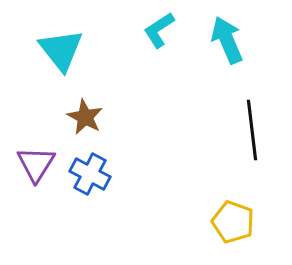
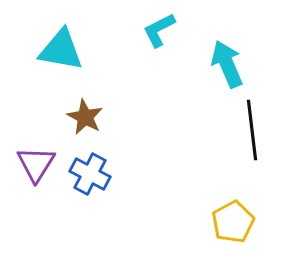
cyan L-shape: rotated 6 degrees clockwise
cyan arrow: moved 24 px down
cyan triangle: rotated 42 degrees counterclockwise
yellow pentagon: rotated 24 degrees clockwise
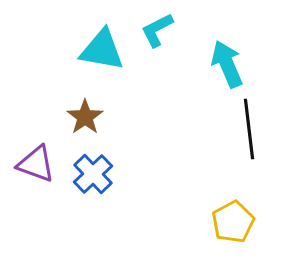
cyan L-shape: moved 2 px left
cyan triangle: moved 41 px right
brown star: rotated 9 degrees clockwise
black line: moved 3 px left, 1 px up
purple triangle: rotated 42 degrees counterclockwise
blue cross: moved 3 px right; rotated 18 degrees clockwise
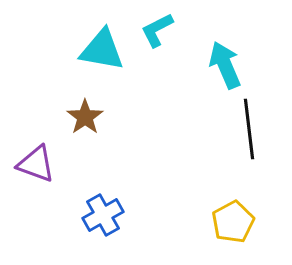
cyan arrow: moved 2 px left, 1 px down
blue cross: moved 10 px right, 41 px down; rotated 15 degrees clockwise
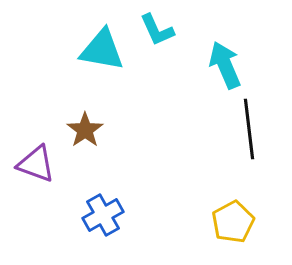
cyan L-shape: rotated 87 degrees counterclockwise
brown star: moved 13 px down
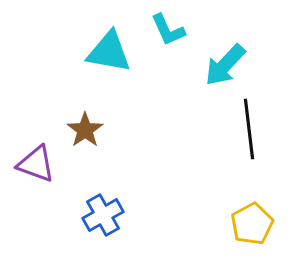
cyan L-shape: moved 11 px right
cyan triangle: moved 7 px right, 2 px down
cyan arrow: rotated 114 degrees counterclockwise
yellow pentagon: moved 19 px right, 2 px down
